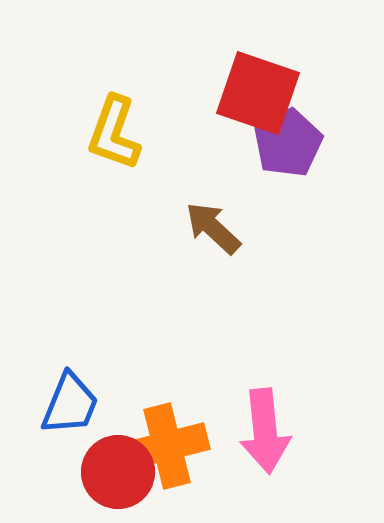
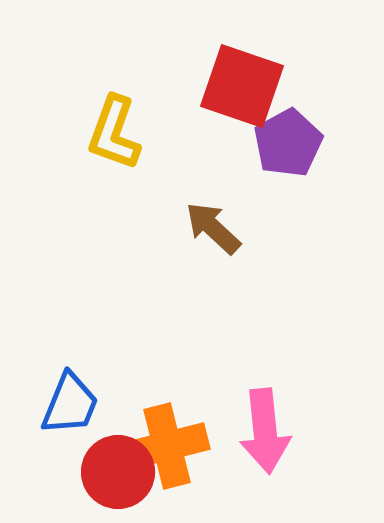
red square: moved 16 px left, 7 px up
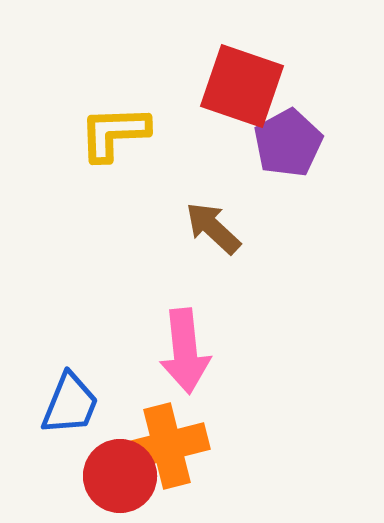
yellow L-shape: rotated 68 degrees clockwise
pink arrow: moved 80 px left, 80 px up
red circle: moved 2 px right, 4 px down
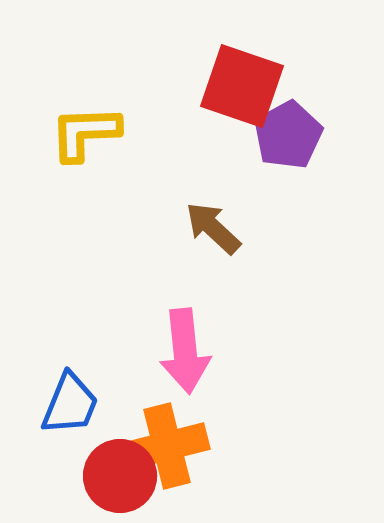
yellow L-shape: moved 29 px left
purple pentagon: moved 8 px up
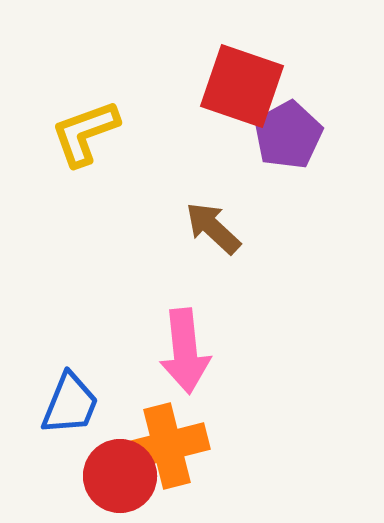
yellow L-shape: rotated 18 degrees counterclockwise
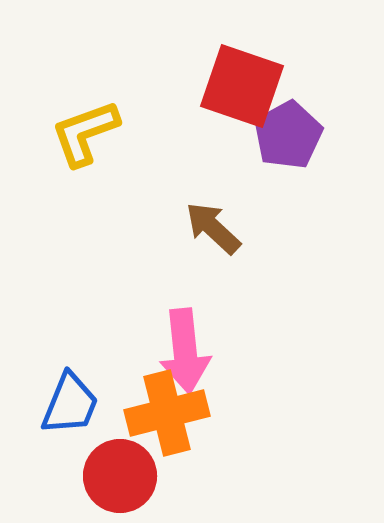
orange cross: moved 33 px up
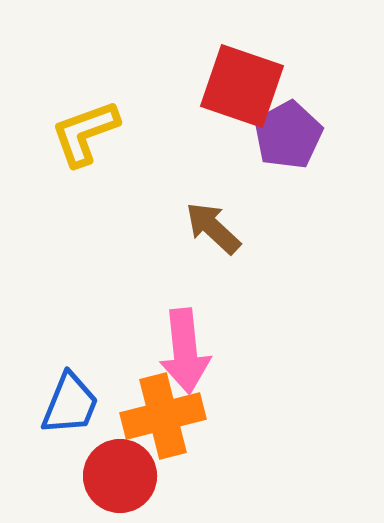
orange cross: moved 4 px left, 3 px down
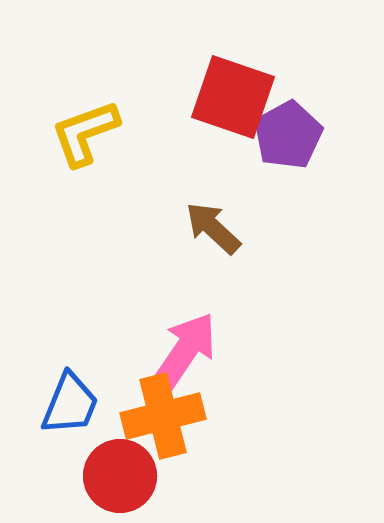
red square: moved 9 px left, 11 px down
pink arrow: rotated 140 degrees counterclockwise
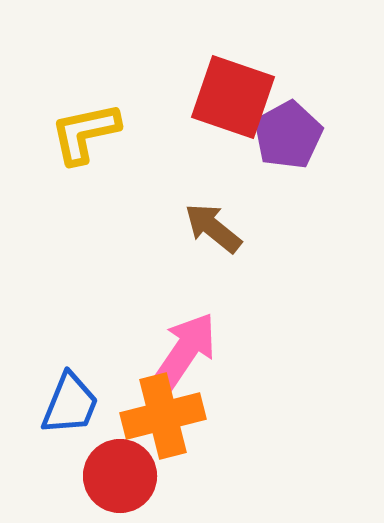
yellow L-shape: rotated 8 degrees clockwise
brown arrow: rotated 4 degrees counterclockwise
